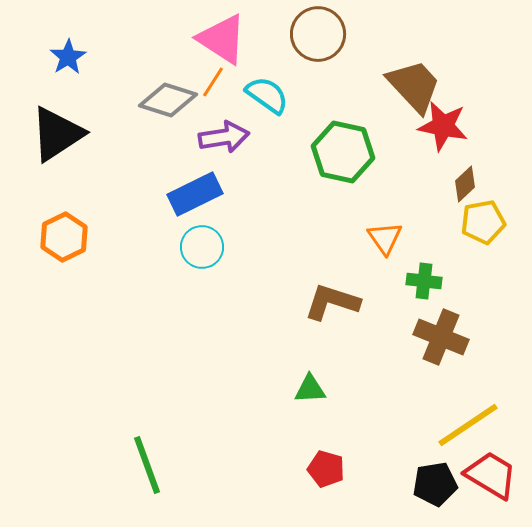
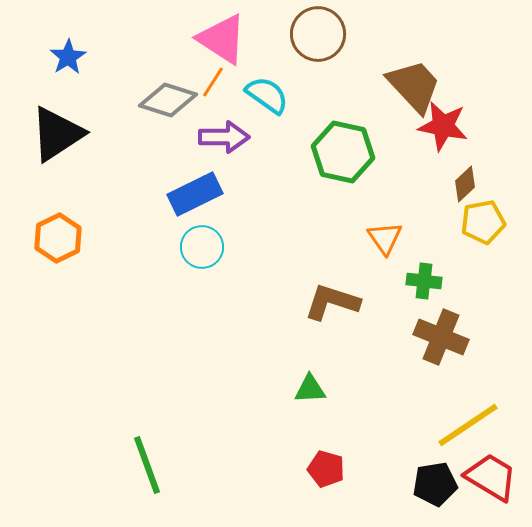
purple arrow: rotated 9 degrees clockwise
orange hexagon: moved 6 px left, 1 px down
red trapezoid: moved 2 px down
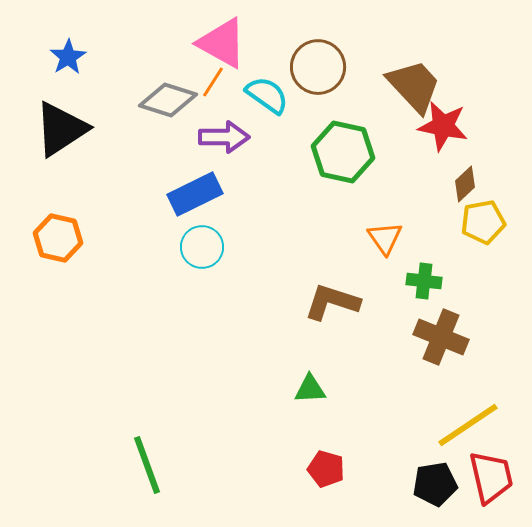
brown circle: moved 33 px down
pink triangle: moved 4 px down; rotated 4 degrees counterclockwise
black triangle: moved 4 px right, 5 px up
orange hexagon: rotated 21 degrees counterclockwise
red trapezoid: rotated 46 degrees clockwise
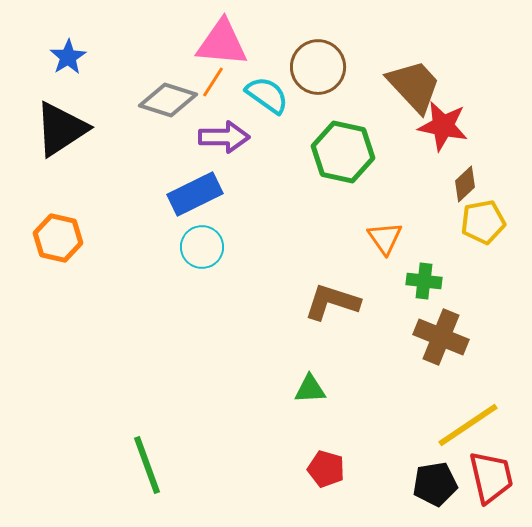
pink triangle: rotated 24 degrees counterclockwise
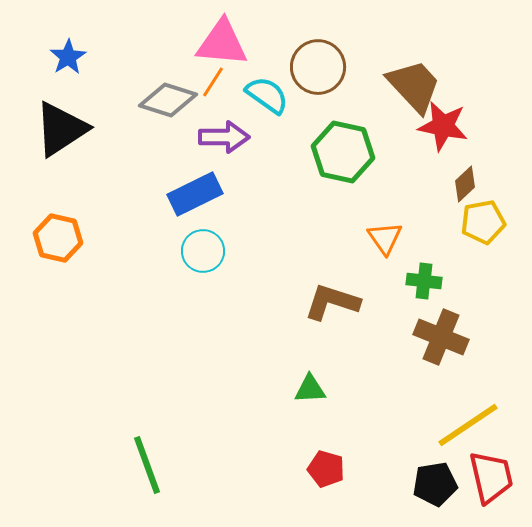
cyan circle: moved 1 px right, 4 px down
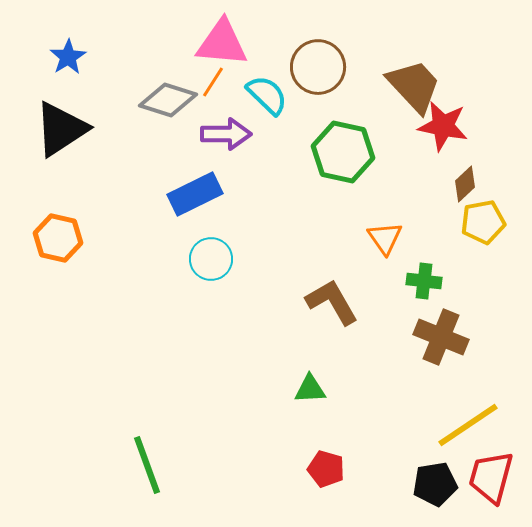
cyan semicircle: rotated 9 degrees clockwise
purple arrow: moved 2 px right, 3 px up
cyan circle: moved 8 px right, 8 px down
brown L-shape: rotated 42 degrees clockwise
red trapezoid: rotated 152 degrees counterclockwise
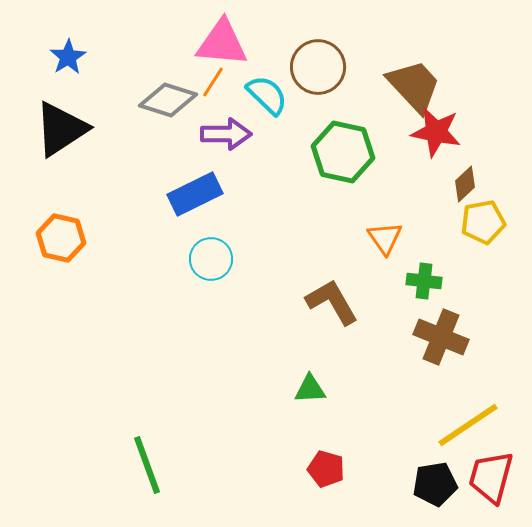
red star: moved 7 px left, 6 px down
orange hexagon: moved 3 px right
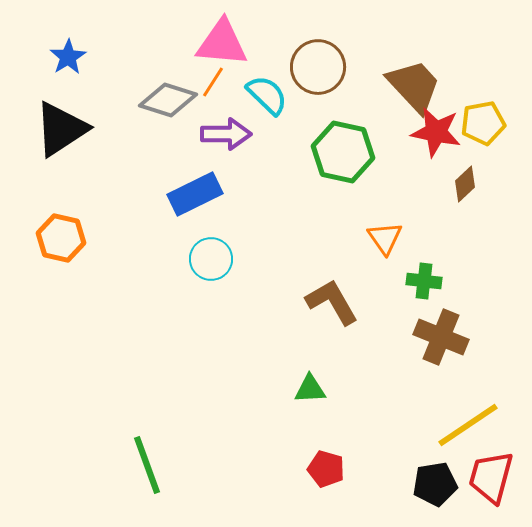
yellow pentagon: moved 99 px up
